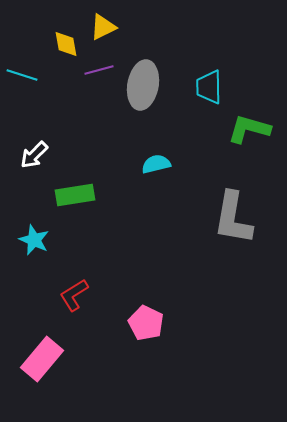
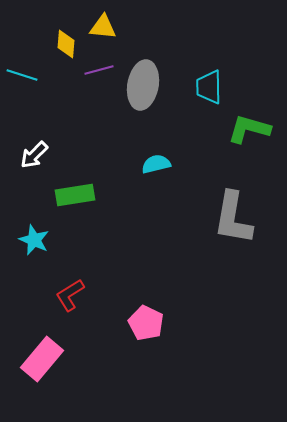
yellow triangle: rotated 32 degrees clockwise
yellow diamond: rotated 16 degrees clockwise
red L-shape: moved 4 px left
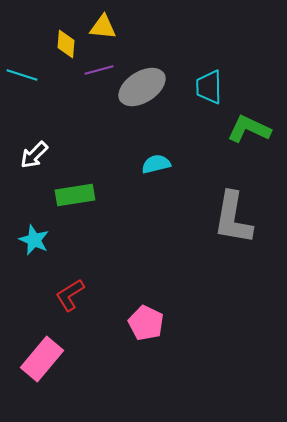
gray ellipse: moved 1 px left, 2 px down; rotated 48 degrees clockwise
green L-shape: rotated 9 degrees clockwise
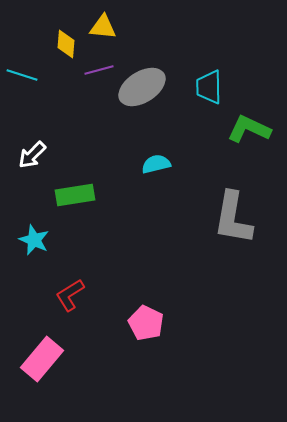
white arrow: moved 2 px left
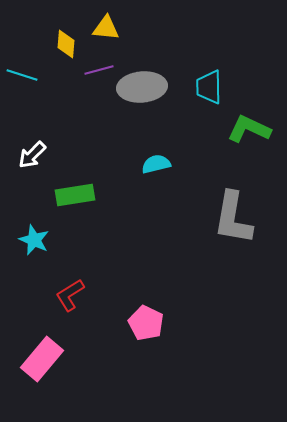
yellow triangle: moved 3 px right, 1 px down
gray ellipse: rotated 27 degrees clockwise
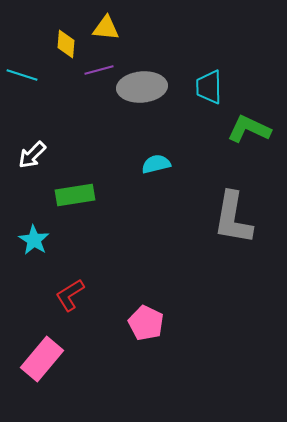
cyan star: rotated 8 degrees clockwise
